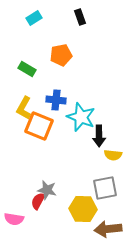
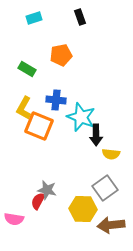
cyan rectangle: rotated 14 degrees clockwise
black arrow: moved 3 px left, 1 px up
yellow semicircle: moved 2 px left, 1 px up
gray square: rotated 25 degrees counterclockwise
brown arrow: moved 3 px right, 4 px up
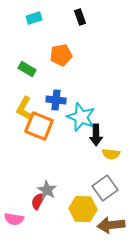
gray star: rotated 18 degrees clockwise
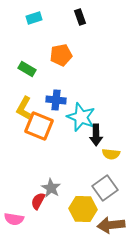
gray star: moved 4 px right, 2 px up
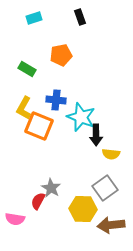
pink semicircle: moved 1 px right
